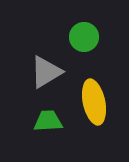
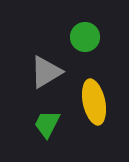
green circle: moved 1 px right
green trapezoid: moved 1 px left, 3 px down; rotated 60 degrees counterclockwise
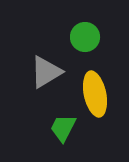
yellow ellipse: moved 1 px right, 8 px up
green trapezoid: moved 16 px right, 4 px down
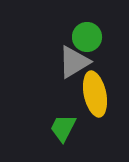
green circle: moved 2 px right
gray triangle: moved 28 px right, 10 px up
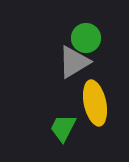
green circle: moved 1 px left, 1 px down
yellow ellipse: moved 9 px down
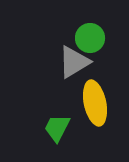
green circle: moved 4 px right
green trapezoid: moved 6 px left
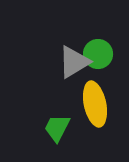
green circle: moved 8 px right, 16 px down
yellow ellipse: moved 1 px down
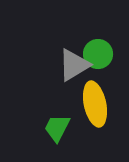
gray triangle: moved 3 px down
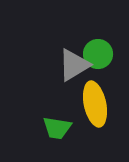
green trapezoid: rotated 108 degrees counterclockwise
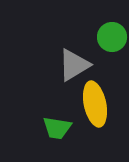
green circle: moved 14 px right, 17 px up
